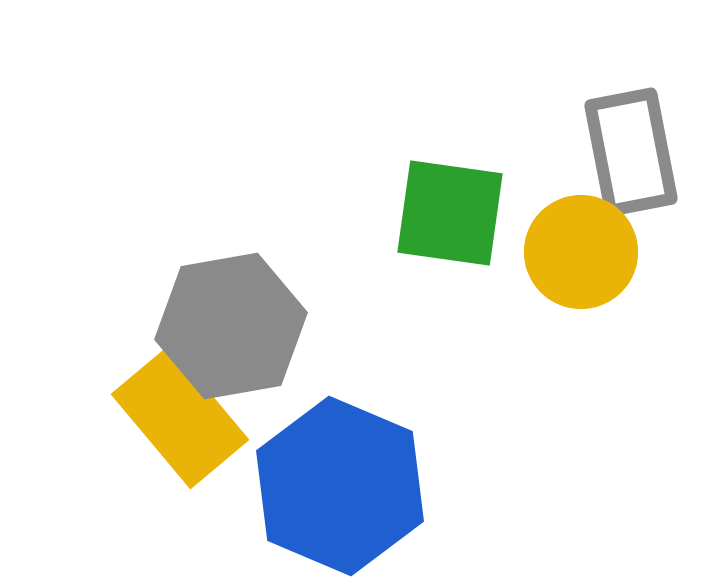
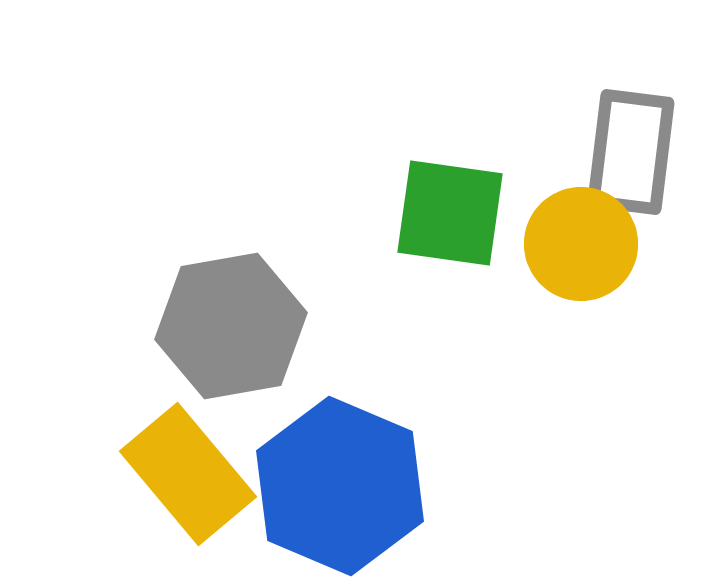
gray rectangle: rotated 18 degrees clockwise
yellow circle: moved 8 px up
yellow rectangle: moved 8 px right, 57 px down
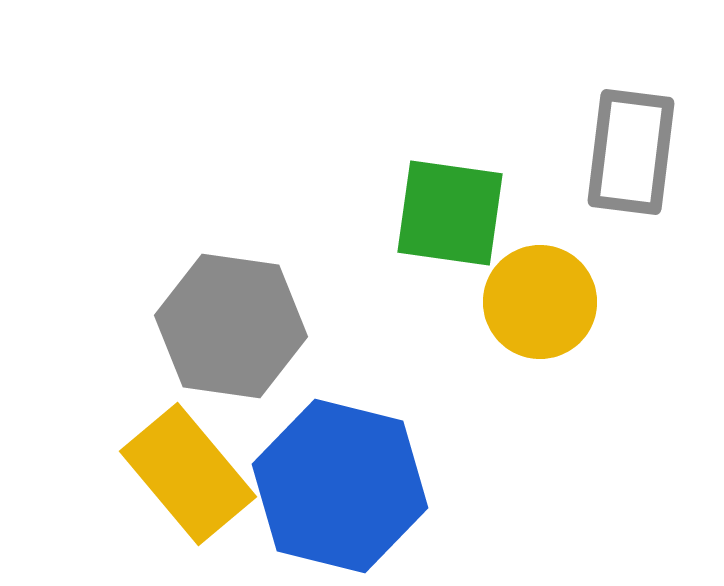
yellow circle: moved 41 px left, 58 px down
gray hexagon: rotated 18 degrees clockwise
blue hexagon: rotated 9 degrees counterclockwise
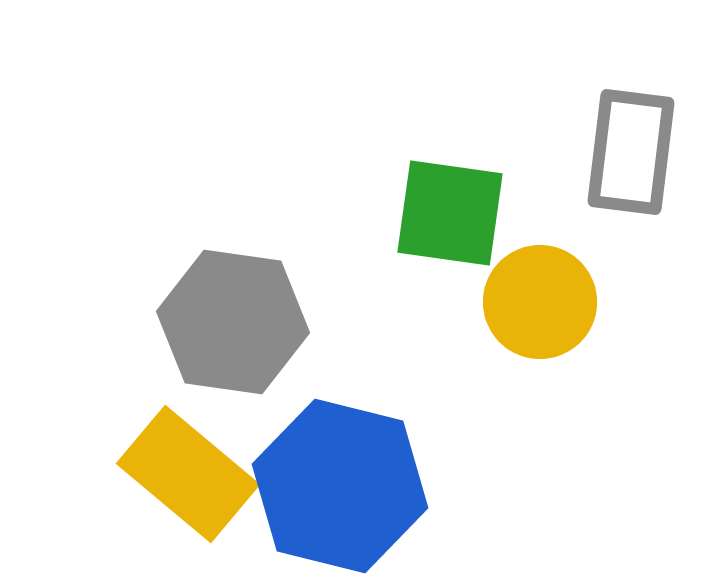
gray hexagon: moved 2 px right, 4 px up
yellow rectangle: rotated 10 degrees counterclockwise
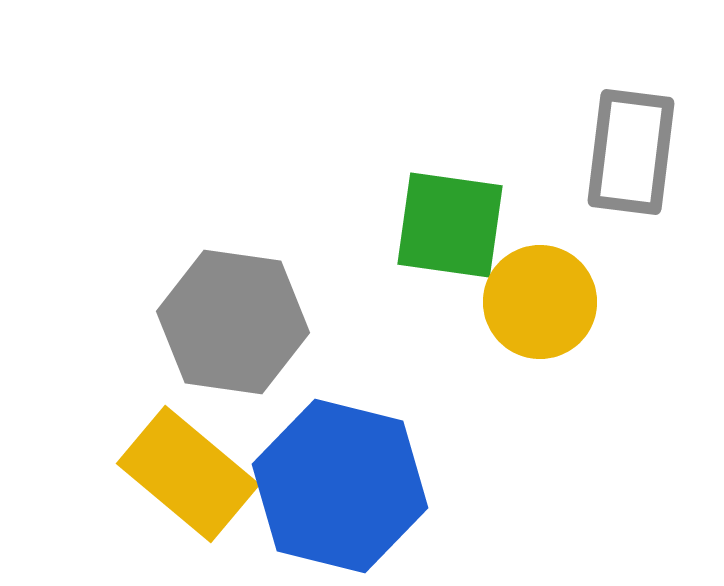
green square: moved 12 px down
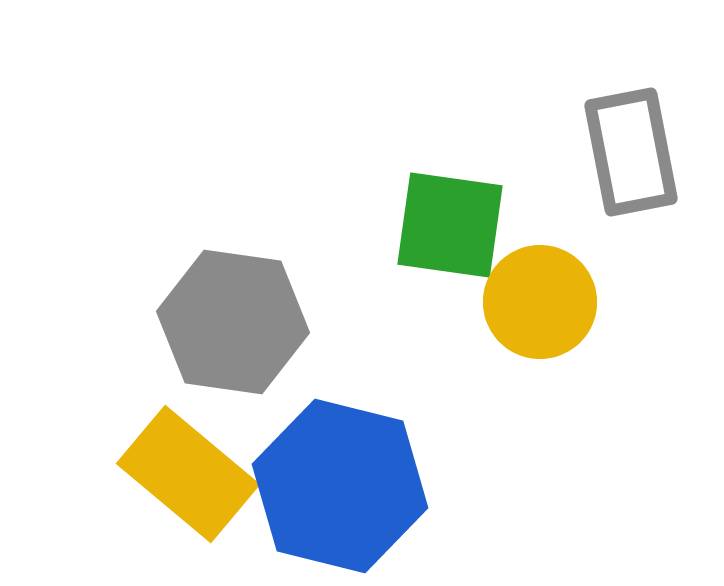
gray rectangle: rotated 18 degrees counterclockwise
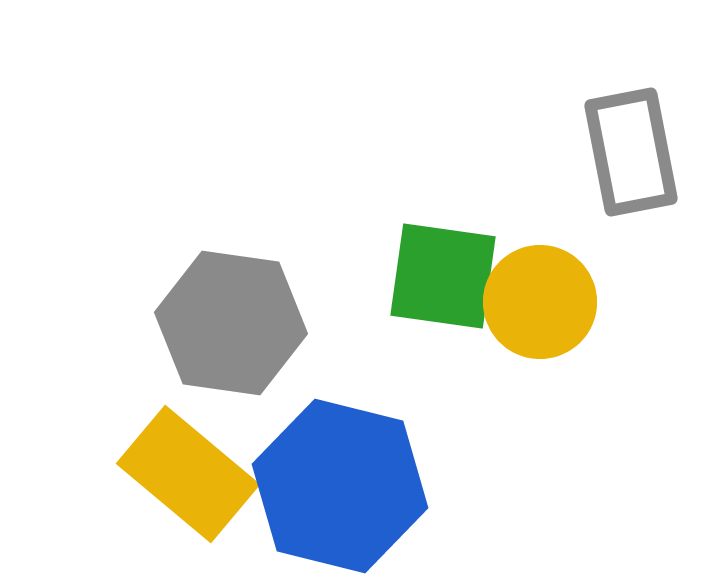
green square: moved 7 px left, 51 px down
gray hexagon: moved 2 px left, 1 px down
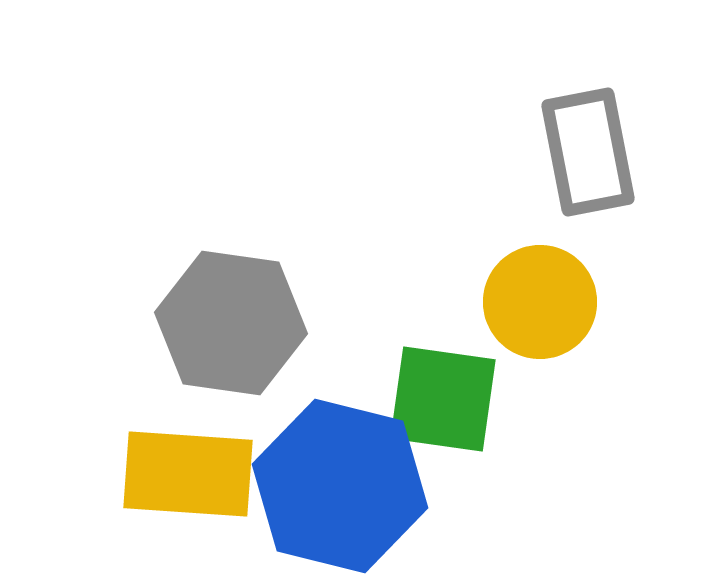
gray rectangle: moved 43 px left
green square: moved 123 px down
yellow rectangle: rotated 36 degrees counterclockwise
